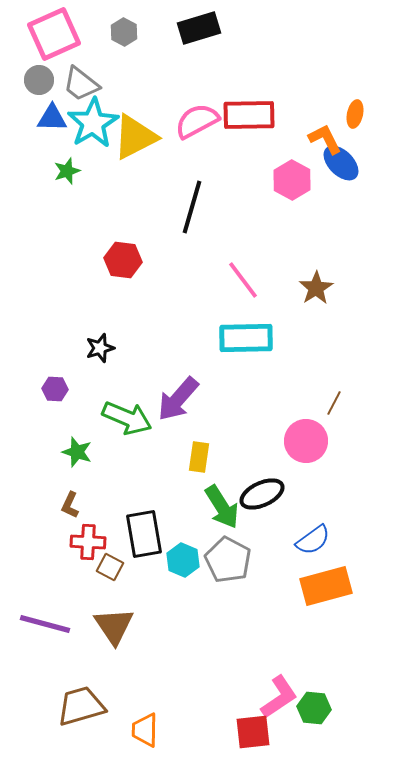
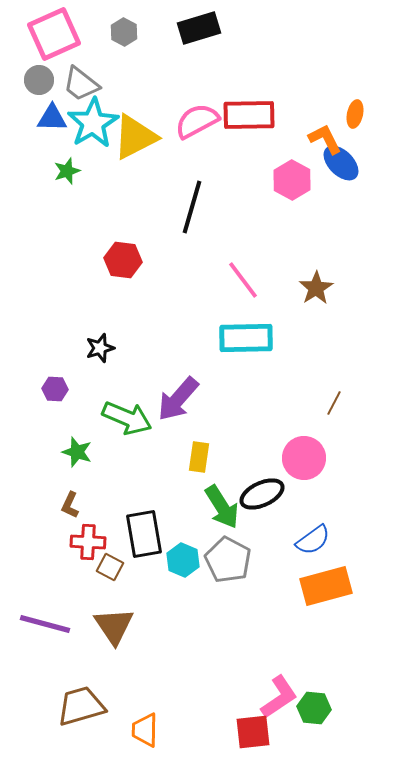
pink circle at (306, 441): moved 2 px left, 17 px down
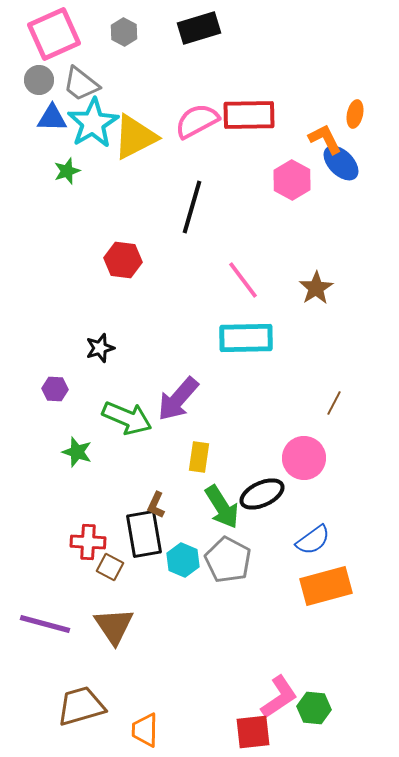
brown L-shape at (70, 505): moved 86 px right
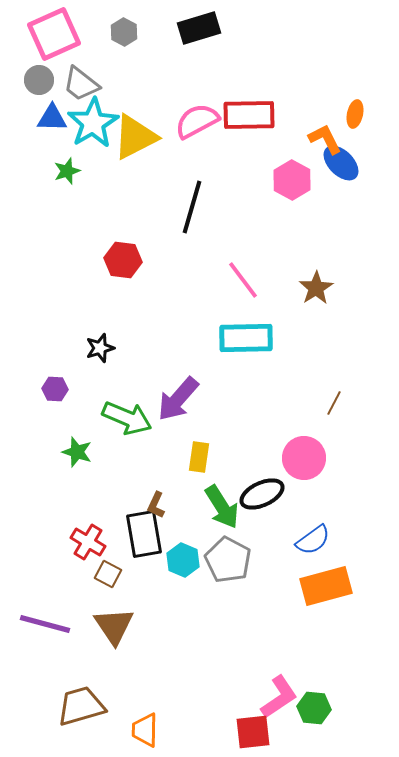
red cross at (88, 542): rotated 28 degrees clockwise
brown square at (110, 567): moved 2 px left, 7 px down
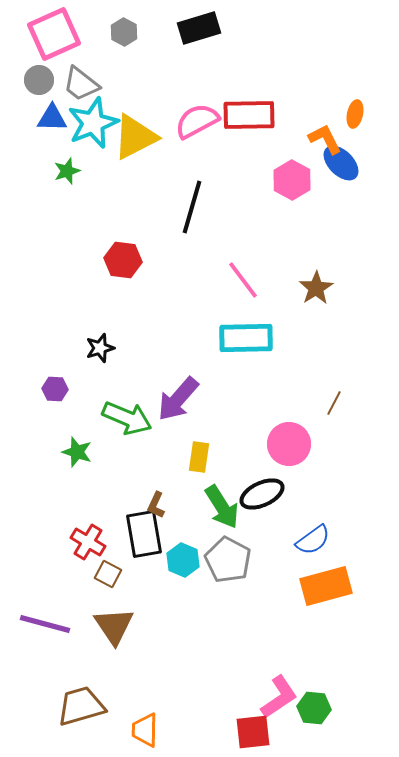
cyan star at (93, 123): rotated 9 degrees clockwise
pink circle at (304, 458): moved 15 px left, 14 px up
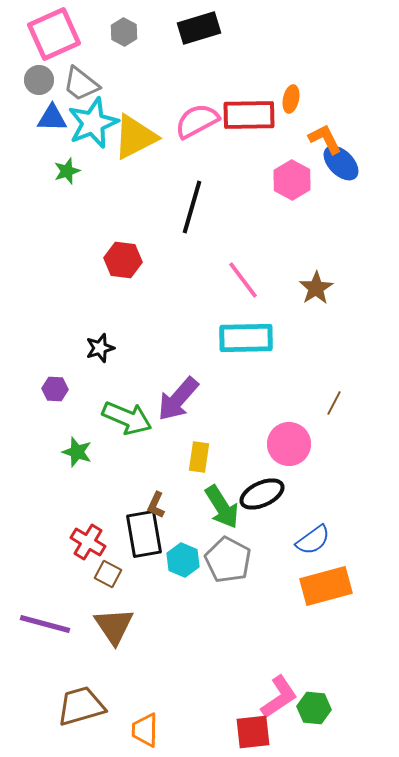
orange ellipse at (355, 114): moved 64 px left, 15 px up
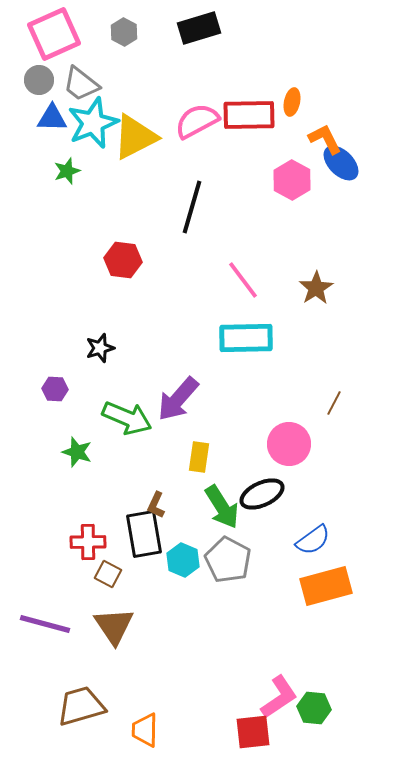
orange ellipse at (291, 99): moved 1 px right, 3 px down
red cross at (88, 542): rotated 32 degrees counterclockwise
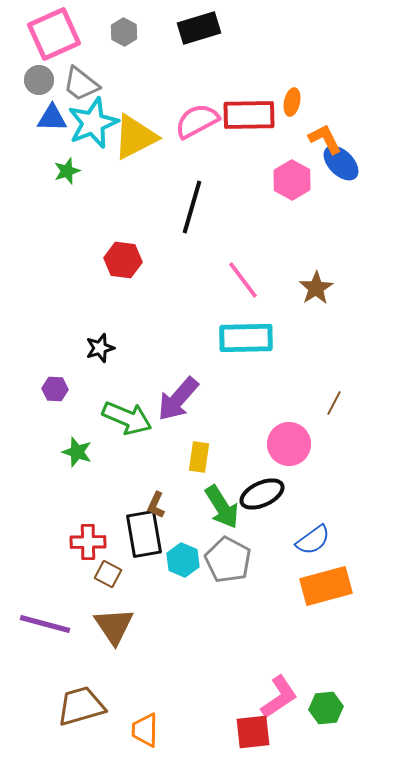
green hexagon at (314, 708): moved 12 px right; rotated 12 degrees counterclockwise
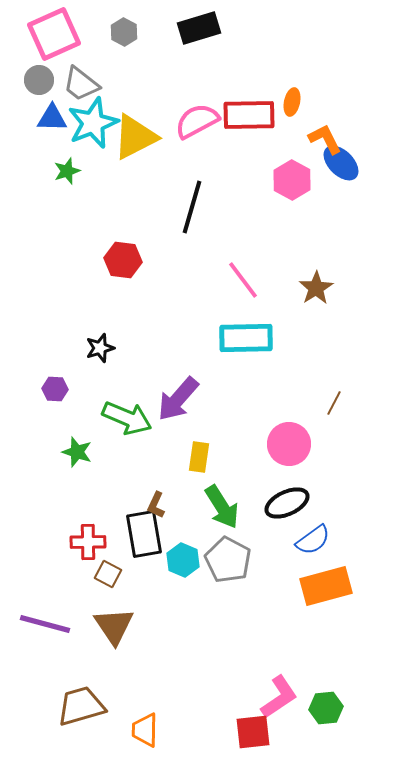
black ellipse at (262, 494): moved 25 px right, 9 px down
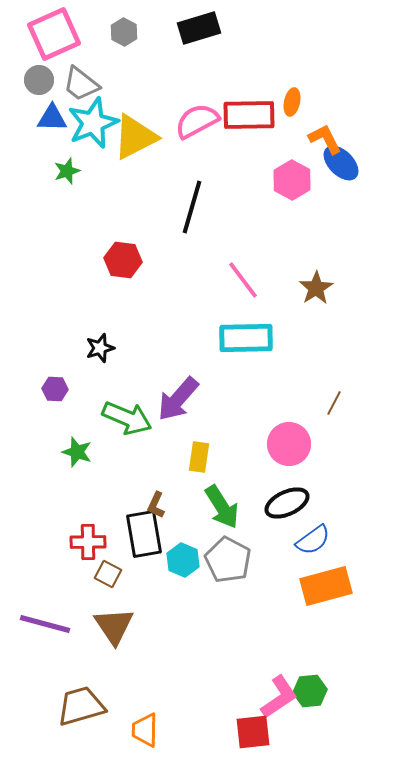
green hexagon at (326, 708): moved 16 px left, 17 px up
